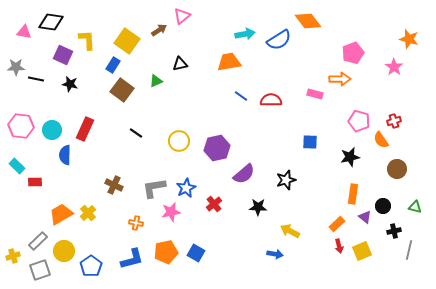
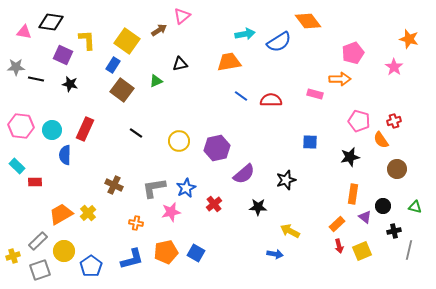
blue semicircle at (279, 40): moved 2 px down
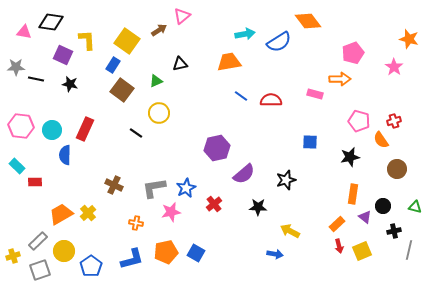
yellow circle at (179, 141): moved 20 px left, 28 px up
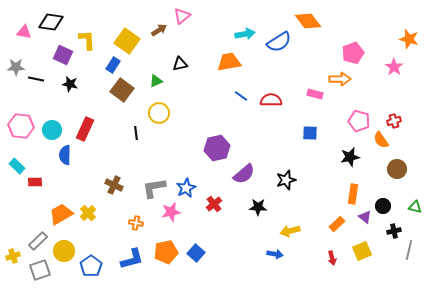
black line at (136, 133): rotated 48 degrees clockwise
blue square at (310, 142): moved 9 px up
yellow arrow at (290, 231): rotated 42 degrees counterclockwise
red arrow at (339, 246): moved 7 px left, 12 px down
blue square at (196, 253): rotated 12 degrees clockwise
